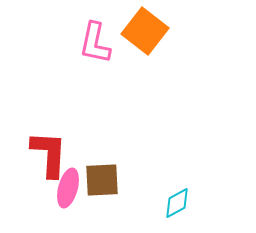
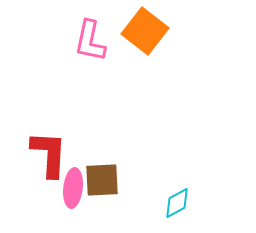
pink L-shape: moved 5 px left, 2 px up
pink ellipse: moved 5 px right; rotated 9 degrees counterclockwise
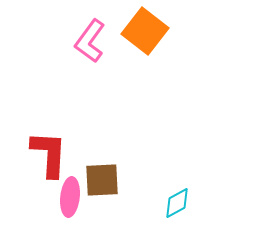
pink L-shape: rotated 24 degrees clockwise
pink ellipse: moved 3 px left, 9 px down
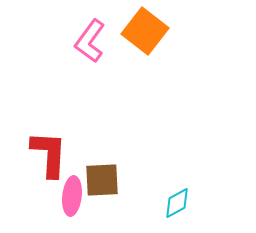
pink ellipse: moved 2 px right, 1 px up
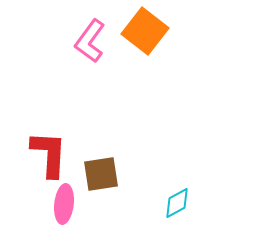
brown square: moved 1 px left, 6 px up; rotated 6 degrees counterclockwise
pink ellipse: moved 8 px left, 8 px down
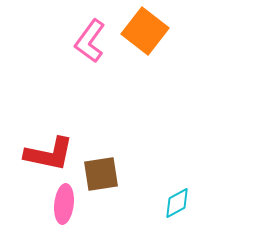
red L-shape: rotated 99 degrees clockwise
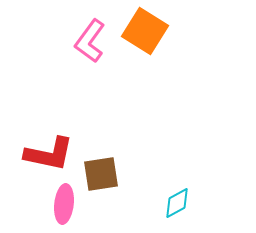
orange square: rotated 6 degrees counterclockwise
